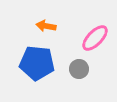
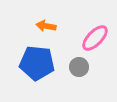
gray circle: moved 2 px up
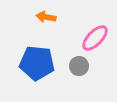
orange arrow: moved 9 px up
gray circle: moved 1 px up
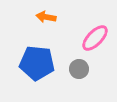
gray circle: moved 3 px down
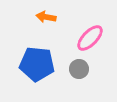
pink ellipse: moved 5 px left
blue pentagon: moved 1 px down
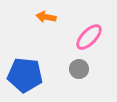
pink ellipse: moved 1 px left, 1 px up
blue pentagon: moved 12 px left, 11 px down
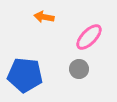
orange arrow: moved 2 px left
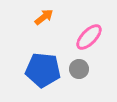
orange arrow: rotated 132 degrees clockwise
blue pentagon: moved 18 px right, 5 px up
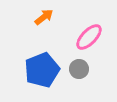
blue pentagon: moved 1 px left; rotated 28 degrees counterclockwise
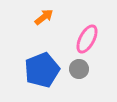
pink ellipse: moved 2 px left, 2 px down; rotated 16 degrees counterclockwise
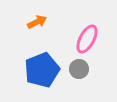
orange arrow: moved 7 px left, 5 px down; rotated 12 degrees clockwise
